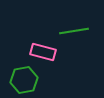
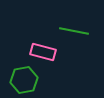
green line: rotated 20 degrees clockwise
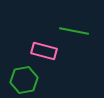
pink rectangle: moved 1 px right, 1 px up
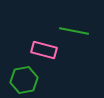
pink rectangle: moved 1 px up
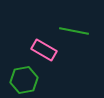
pink rectangle: rotated 15 degrees clockwise
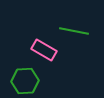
green hexagon: moved 1 px right, 1 px down; rotated 8 degrees clockwise
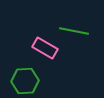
pink rectangle: moved 1 px right, 2 px up
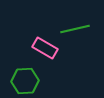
green line: moved 1 px right, 2 px up; rotated 24 degrees counterclockwise
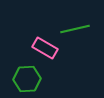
green hexagon: moved 2 px right, 2 px up
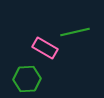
green line: moved 3 px down
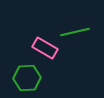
green hexagon: moved 1 px up
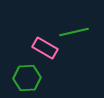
green line: moved 1 px left
